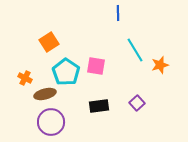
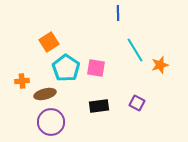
pink square: moved 2 px down
cyan pentagon: moved 4 px up
orange cross: moved 3 px left, 3 px down; rotated 32 degrees counterclockwise
purple square: rotated 21 degrees counterclockwise
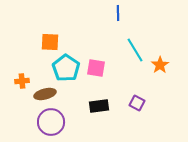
orange square: moved 1 px right; rotated 36 degrees clockwise
orange star: rotated 18 degrees counterclockwise
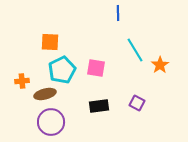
cyan pentagon: moved 4 px left, 2 px down; rotated 12 degrees clockwise
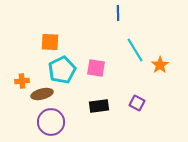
brown ellipse: moved 3 px left
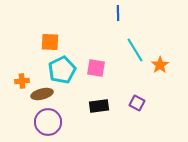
purple circle: moved 3 px left
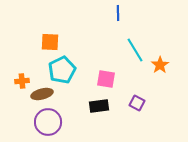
pink square: moved 10 px right, 11 px down
